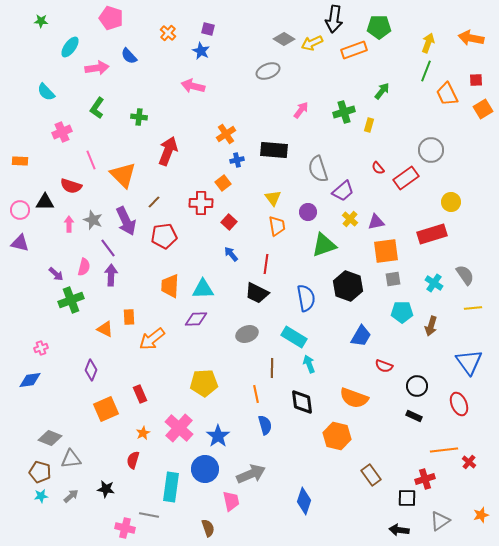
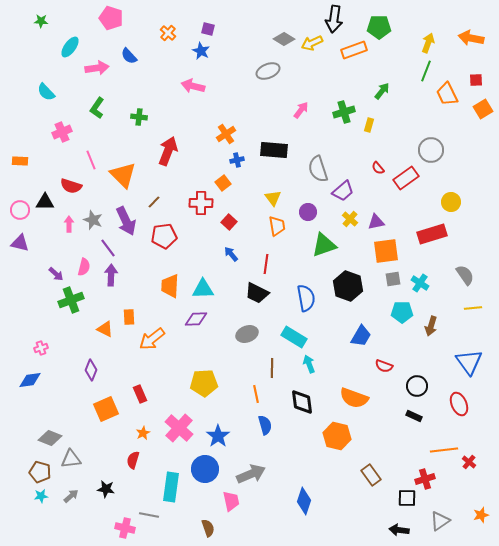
cyan cross at (434, 283): moved 14 px left
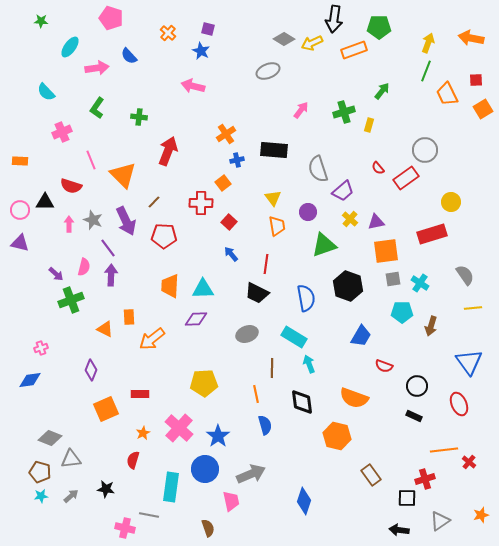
gray circle at (431, 150): moved 6 px left
red pentagon at (164, 236): rotated 10 degrees clockwise
red rectangle at (140, 394): rotated 66 degrees counterclockwise
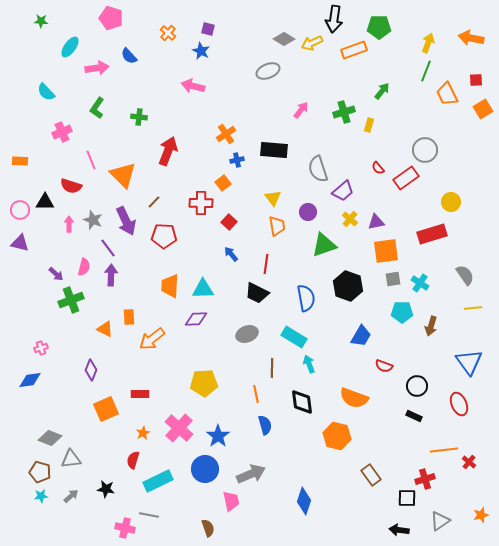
cyan rectangle at (171, 487): moved 13 px left, 6 px up; rotated 56 degrees clockwise
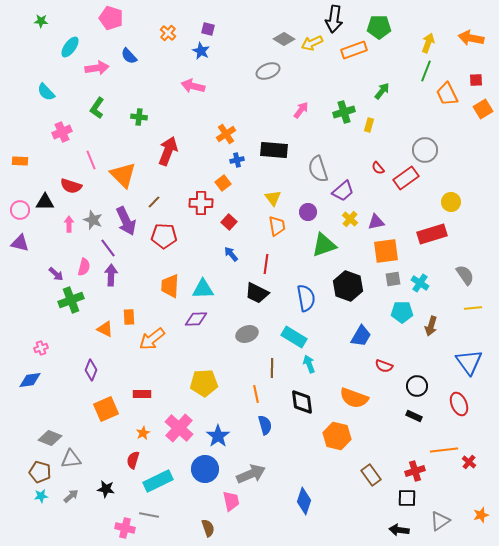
red rectangle at (140, 394): moved 2 px right
red cross at (425, 479): moved 10 px left, 8 px up
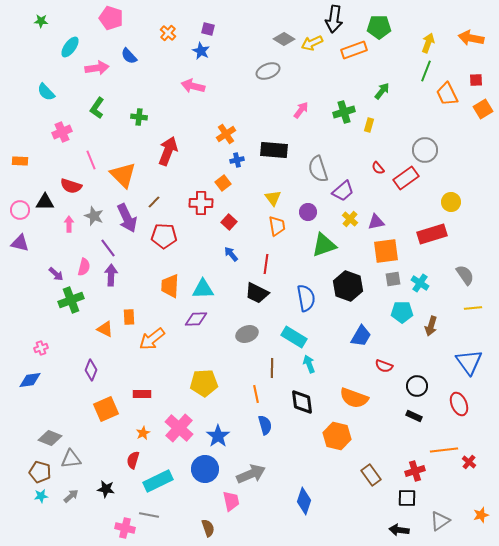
gray star at (93, 220): moved 1 px right, 4 px up
purple arrow at (126, 221): moved 1 px right, 3 px up
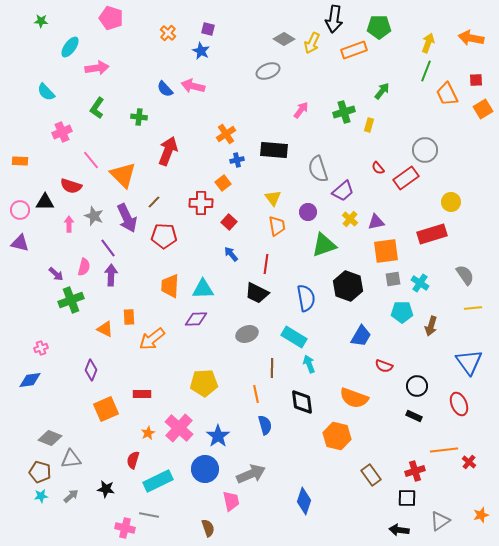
yellow arrow at (312, 43): rotated 40 degrees counterclockwise
blue semicircle at (129, 56): moved 36 px right, 33 px down
pink line at (91, 160): rotated 18 degrees counterclockwise
orange star at (143, 433): moved 5 px right
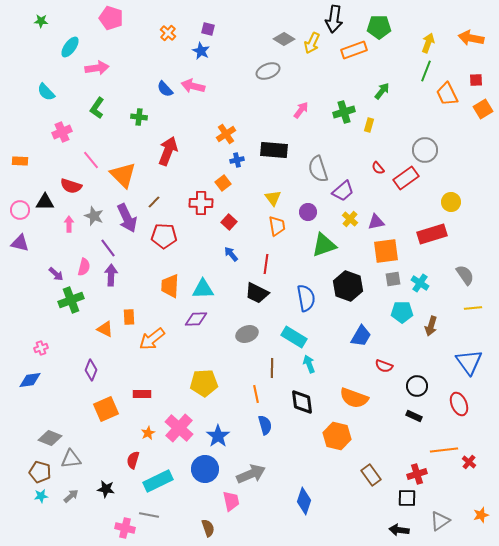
red cross at (415, 471): moved 2 px right, 3 px down
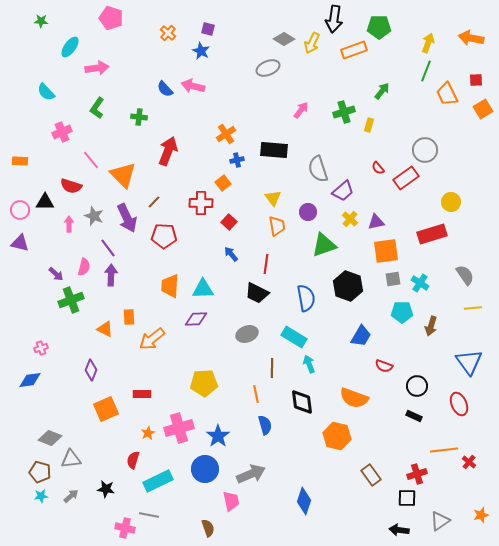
gray ellipse at (268, 71): moved 3 px up
pink cross at (179, 428): rotated 32 degrees clockwise
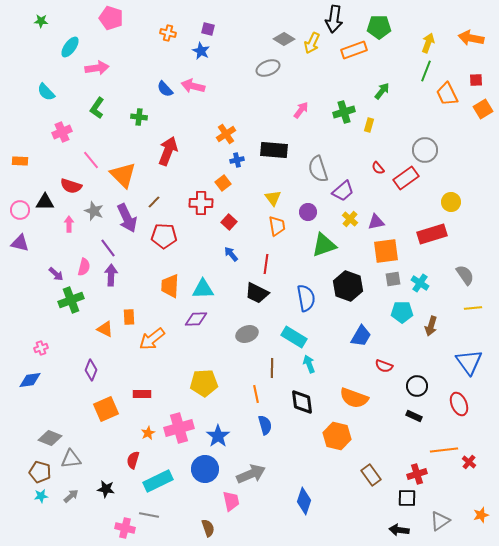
orange cross at (168, 33): rotated 28 degrees counterclockwise
gray star at (94, 216): moved 5 px up
